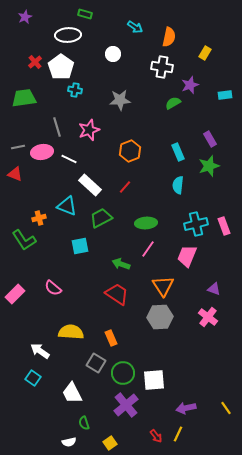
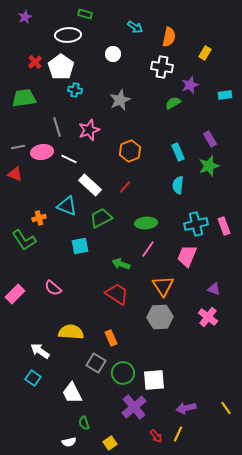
gray star at (120, 100): rotated 20 degrees counterclockwise
purple cross at (126, 405): moved 8 px right, 2 px down
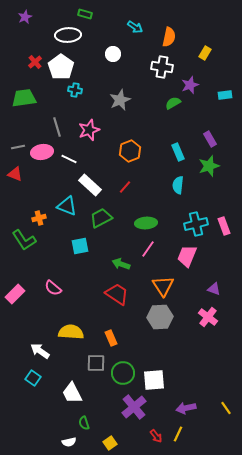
gray square at (96, 363): rotated 30 degrees counterclockwise
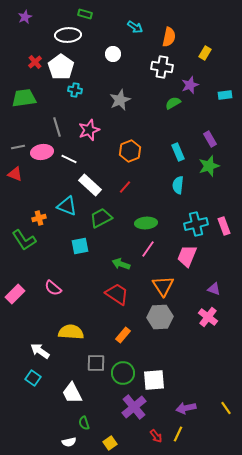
orange rectangle at (111, 338): moved 12 px right, 3 px up; rotated 63 degrees clockwise
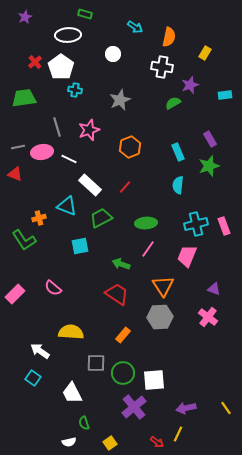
orange hexagon at (130, 151): moved 4 px up
red arrow at (156, 436): moved 1 px right, 6 px down; rotated 16 degrees counterclockwise
